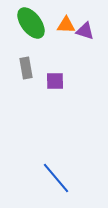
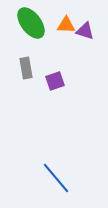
purple square: rotated 18 degrees counterclockwise
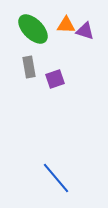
green ellipse: moved 2 px right, 6 px down; rotated 8 degrees counterclockwise
gray rectangle: moved 3 px right, 1 px up
purple square: moved 2 px up
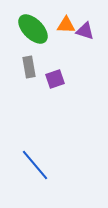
blue line: moved 21 px left, 13 px up
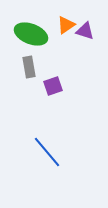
orange triangle: rotated 36 degrees counterclockwise
green ellipse: moved 2 px left, 5 px down; rotated 24 degrees counterclockwise
purple square: moved 2 px left, 7 px down
blue line: moved 12 px right, 13 px up
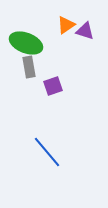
green ellipse: moved 5 px left, 9 px down
